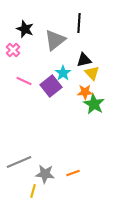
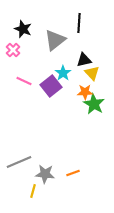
black star: moved 2 px left
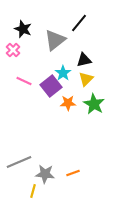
black line: rotated 36 degrees clockwise
yellow triangle: moved 6 px left, 6 px down; rotated 28 degrees clockwise
orange star: moved 17 px left, 11 px down
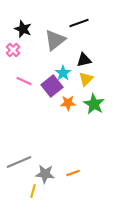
black line: rotated 30 degrees clockwise
purple square: moved 1 px right
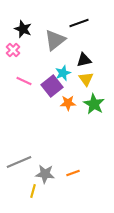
cyan star: rotated 14 degrees clockwise
yellow triangle: rotated 21 degrees counterclockwise
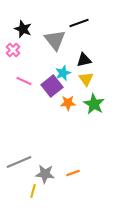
gray triangle: rotated 30 degrees counterclockwise
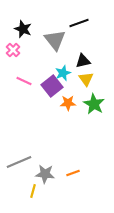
black triangle: moved 1 px left, 1 px down
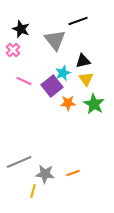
black line: moved 1 px left, 2 px up
black star: moved 2 px left
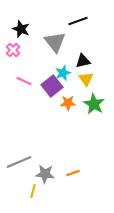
gray triangle: moved 2 px down
